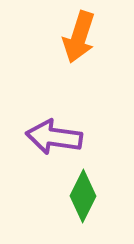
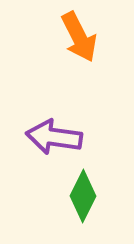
orange arrow: rotated 45 degrees counterclockwise
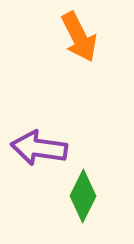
purple arrow: moved 15 px left, 11 px down
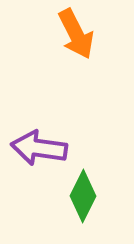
orange arrow: moved 3 px left, 3 px up
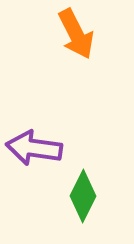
purple arrow: moved 5 px left
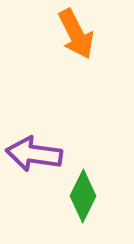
purple arrow: moved 6 px down
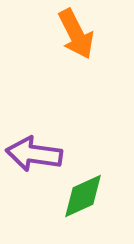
green diamond: rotated 39 degrees clockwise
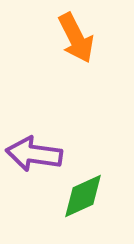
orange arrow: moved 4 px down
